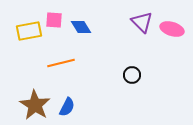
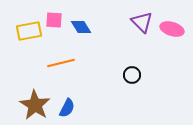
blue semicircle: moved 1 px down
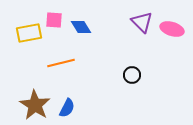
yellow rectangle: moved 2 px down
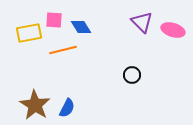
pink ellipse: moved 1 px right, 1 px down
orange line: moved 2 px right, 13 px up
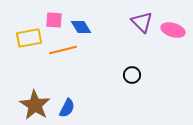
yellow rectangle: moved 5 px down
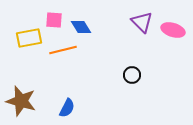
brown star: moved 14 px left, 4 px up; rotated 16 degrees counterclockwise
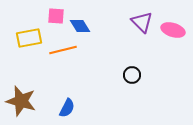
pink square: moved 2 px right, 4 px up
blue diamond: moved 1 px left, 1 px up
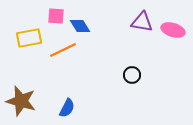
purple triangle: rotated 35 degrees counterclockwise
orange line: rotated 12 degrees counterclockwise
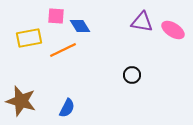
pink ellipse: rotated 15 degrees clockwise
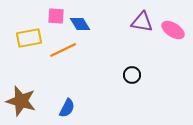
blue diamond: moved 2 px up
